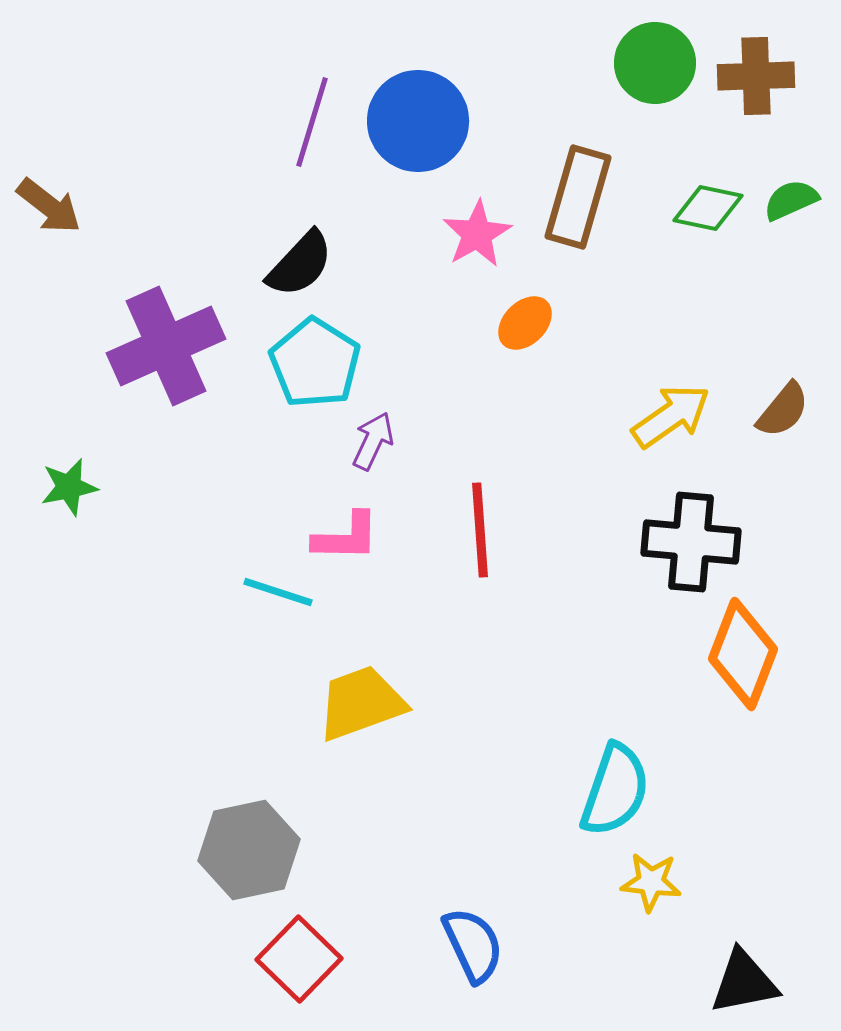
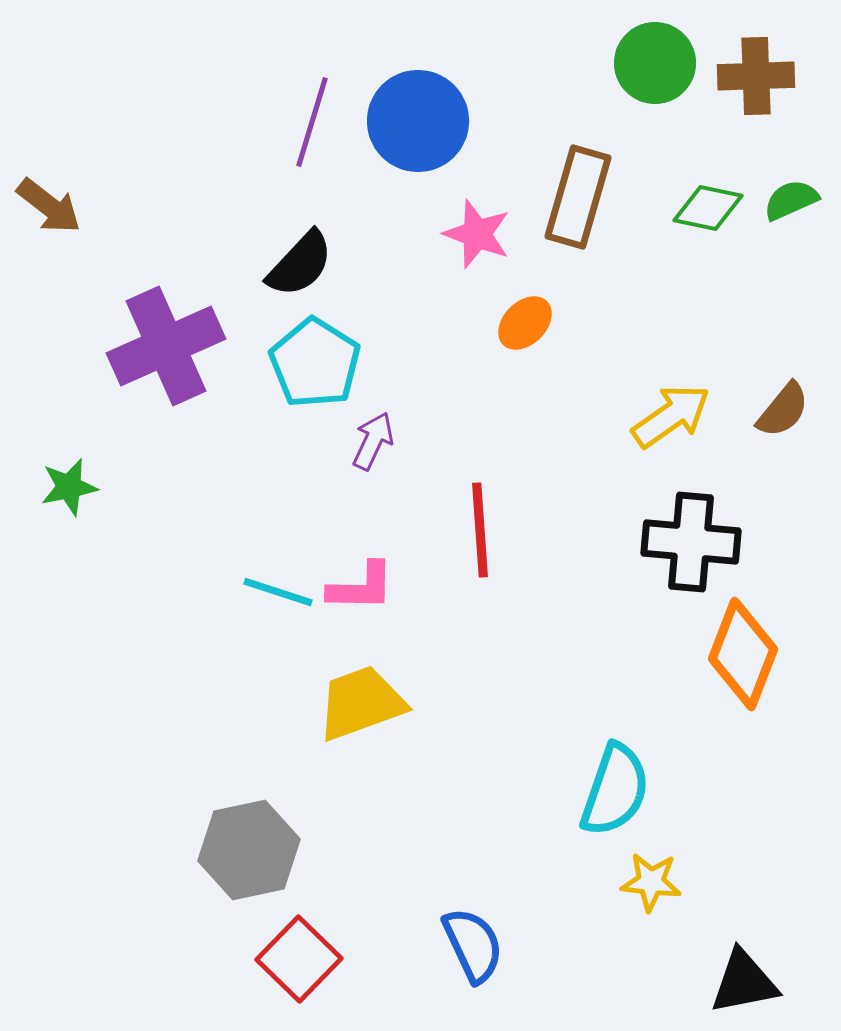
pink star: rotated 22 degrees counterclockwise
pink L-shape: moved 15 px right, 50 px down
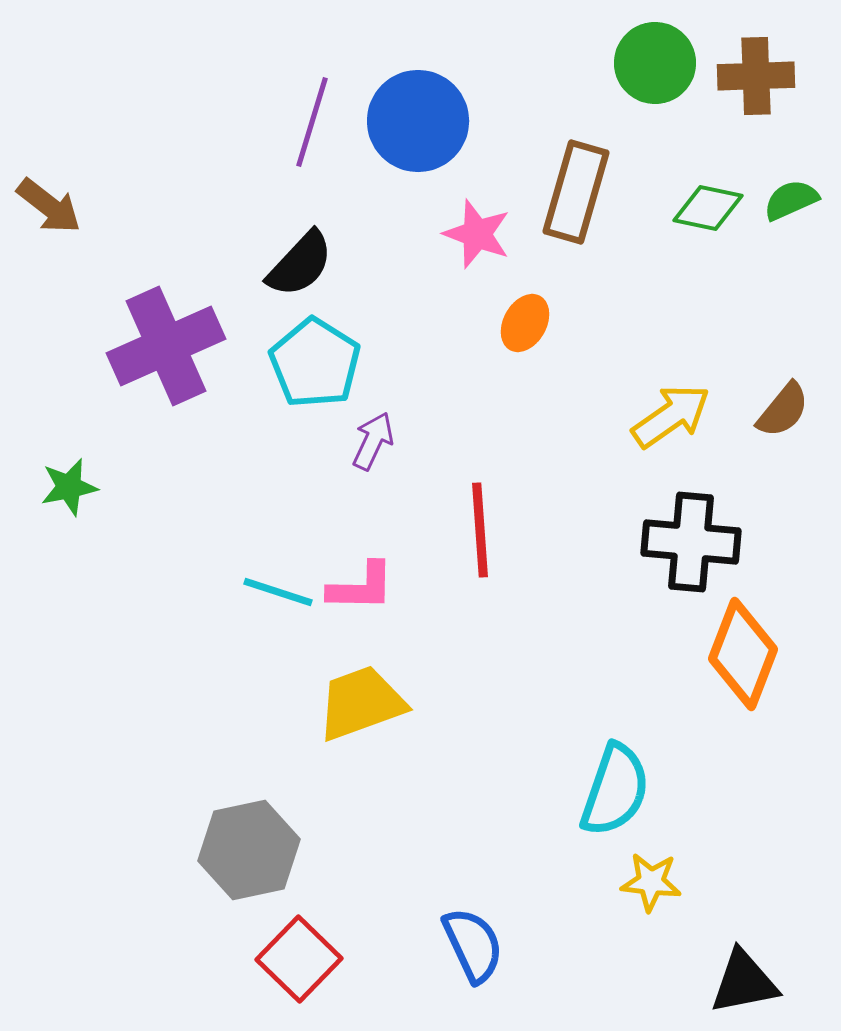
brown rectangle: moved 2 px left, 5 px up
orange ellipse: rotated 16 degrees counterclockwise
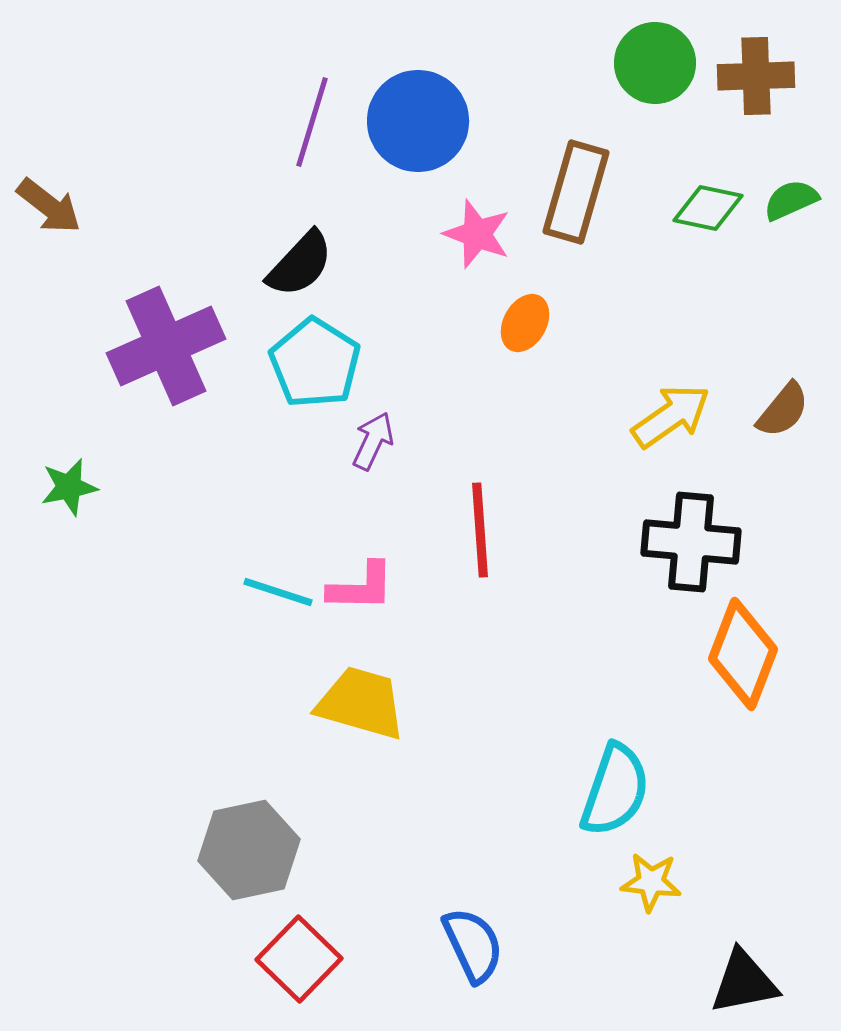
yellow trapezoid: rotated 36 degrees clockwise
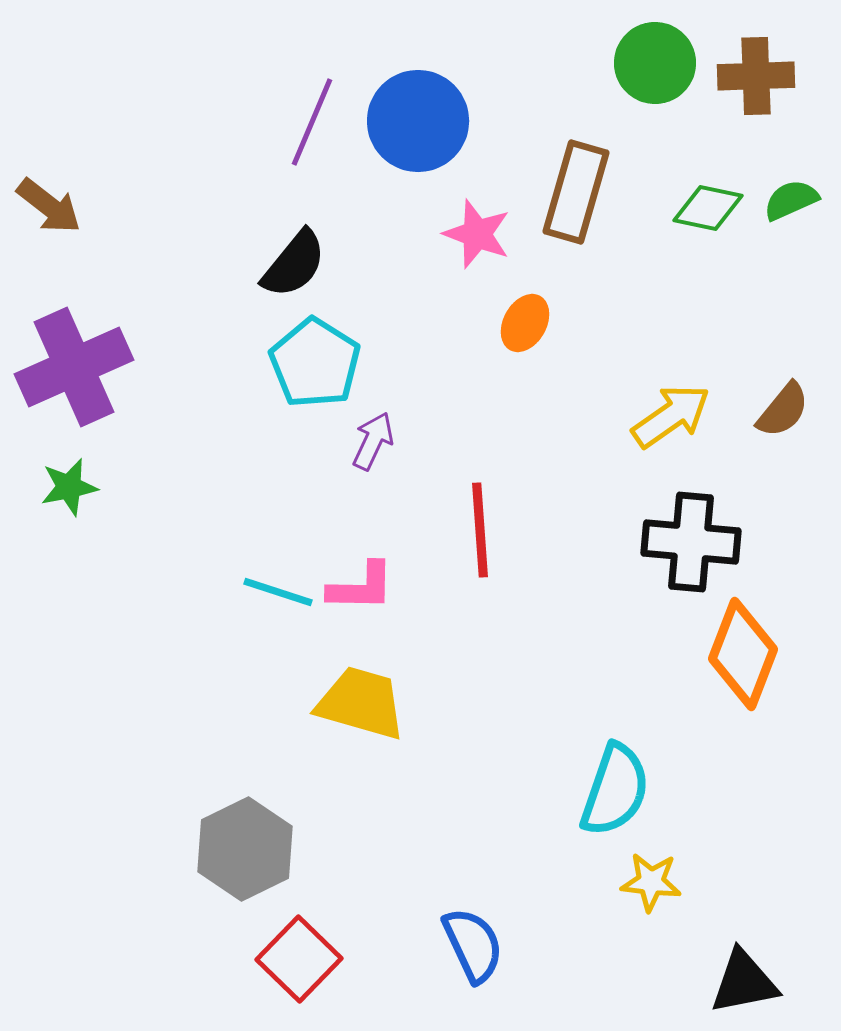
purple line: rotated 6 degrees clockwise
black semicircle: moved 6 px left; rotated 4 degrees counterclockwise
purple cross: moved 92 px left, 21 px down
gray hexagon: moved 4 px left, 1 px up; rotated 14 degrees counterclockwise
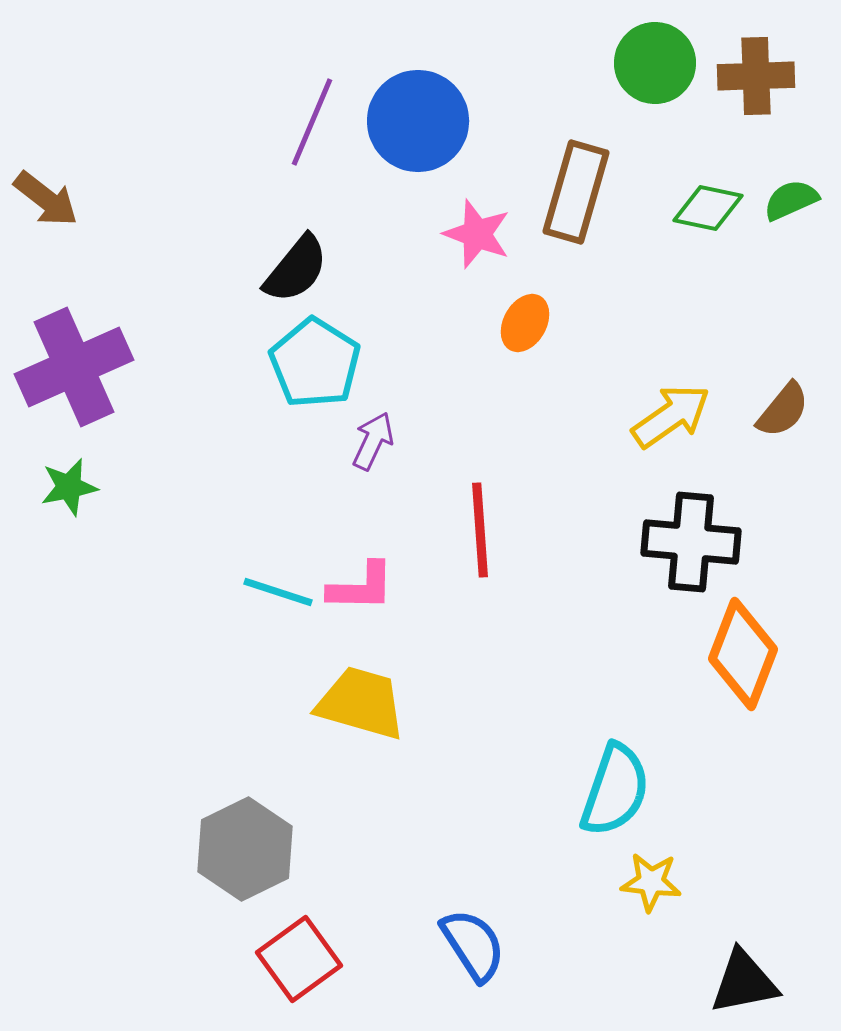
brown arrow: moved 3 px left, 7 px up
black semicircle: moved 2 px right, 5 px down
blue semicircle: rotated 8 degrees counterclockwise
red square: rotated 10 degrees clockwise
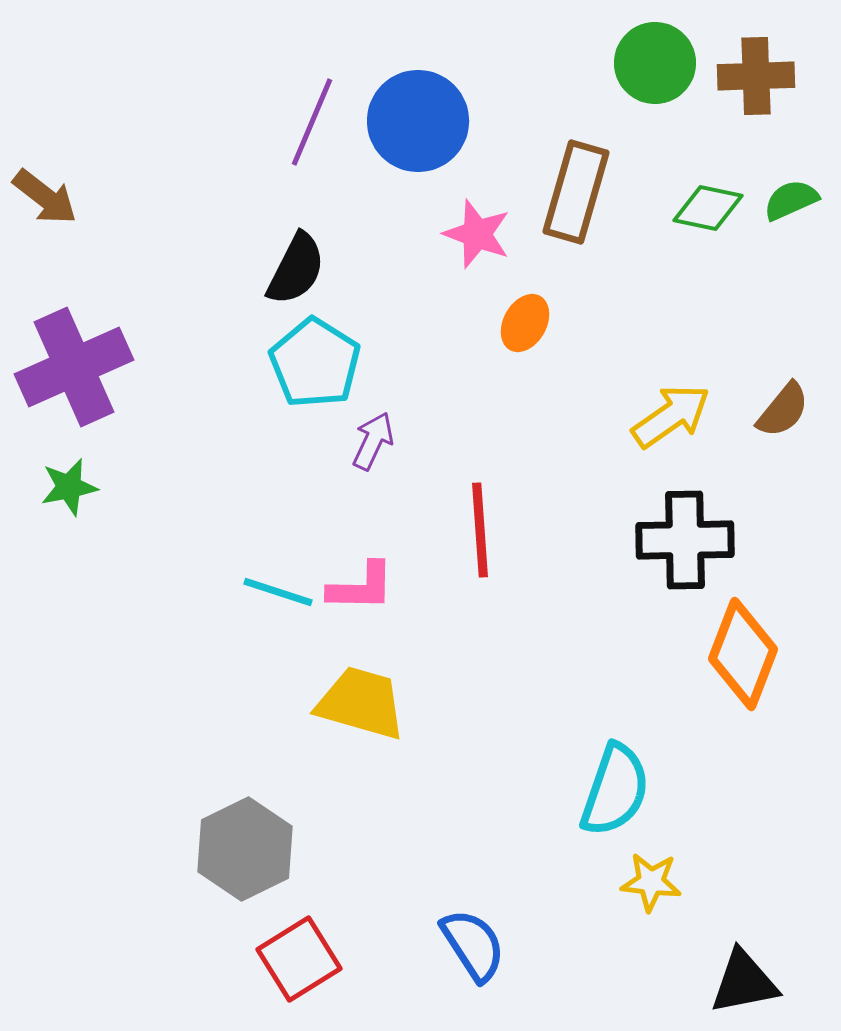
brown arrow: moved 1 px left, 2 px up
black semicircle: rotated 12 degrees counterclockwise
black cross: moved 6 px left, 2 px up; rotated 6 degrees counterclockwise
red square: rotated 4 degrees clockwise
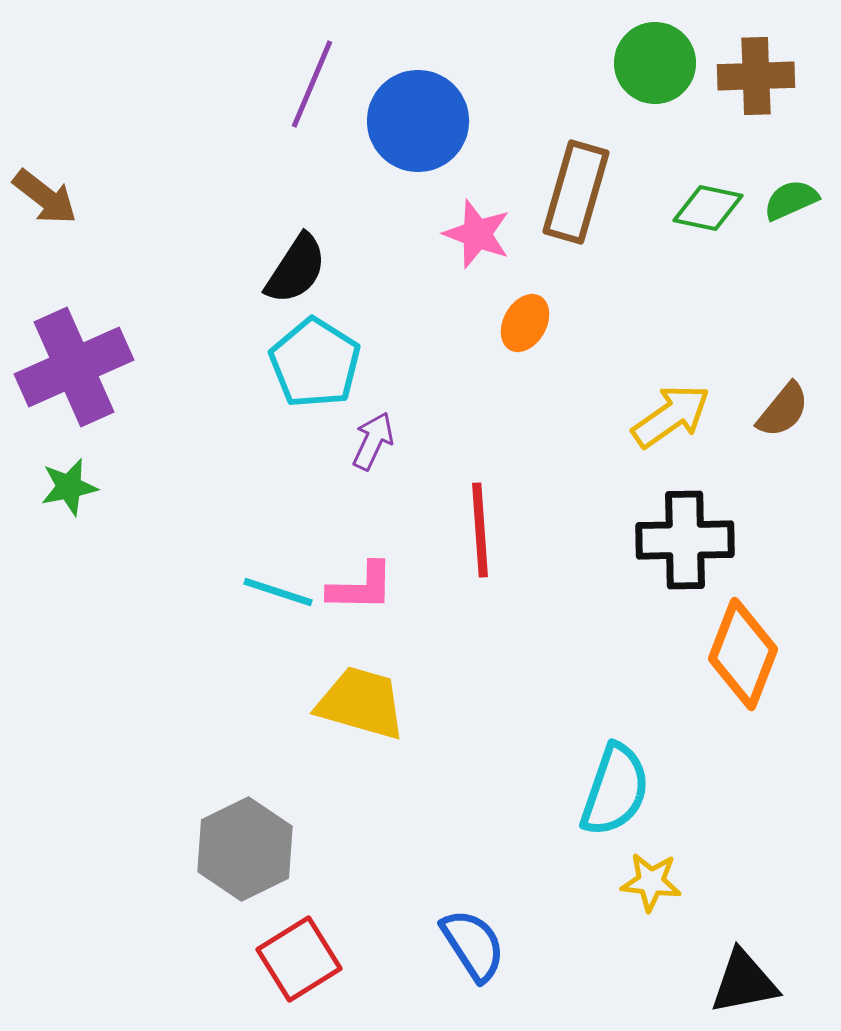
purple line: moved 38 px up
black semicircle: rotated 6 degrees clockwise
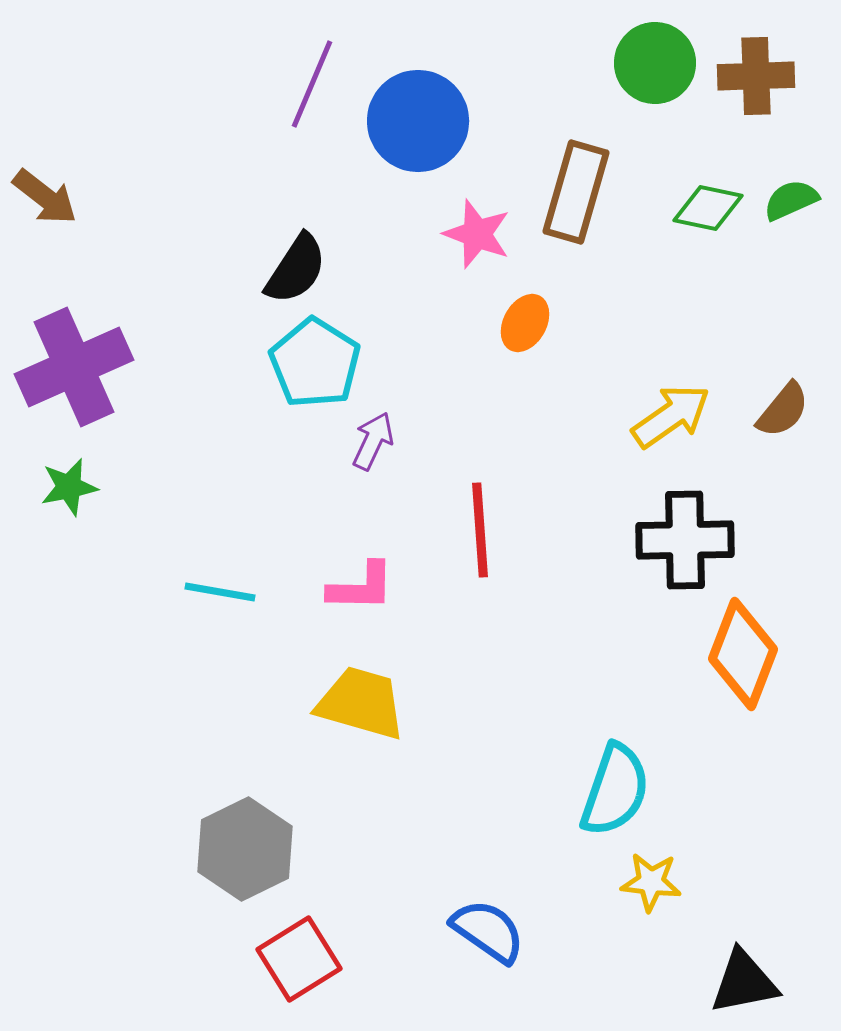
cyan line: moved 58 px left; rotated 8 degrees counterclockwise
blue semicircle: moved 15 px right, 14 px up; rotated 22 degrees counterclockwise
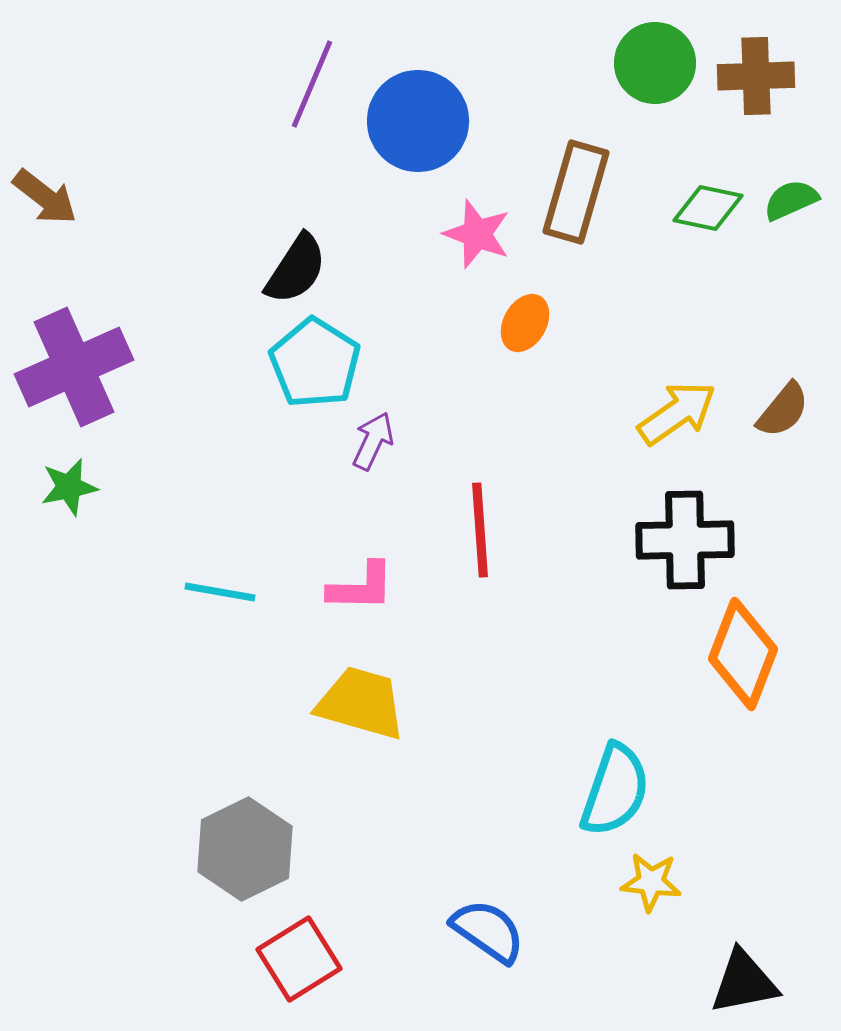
yellow arrow: moved 6 px right, 3 px up
